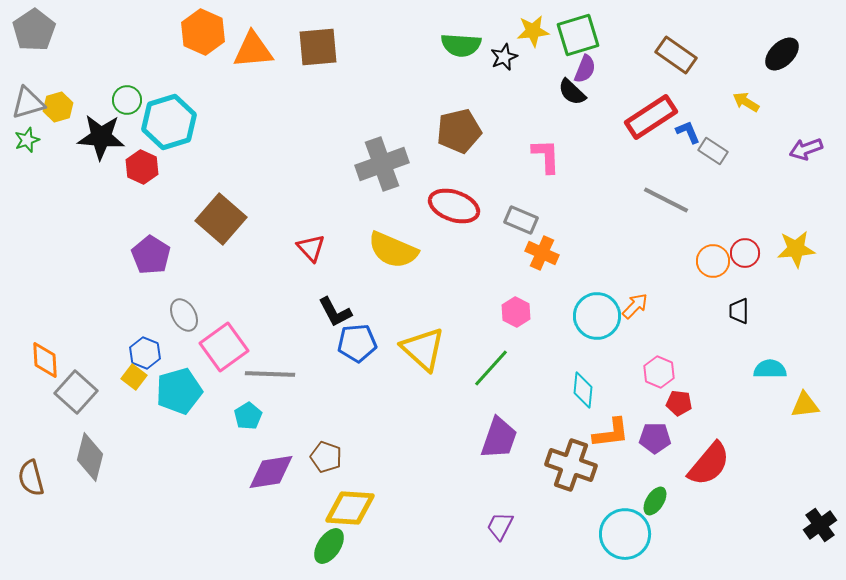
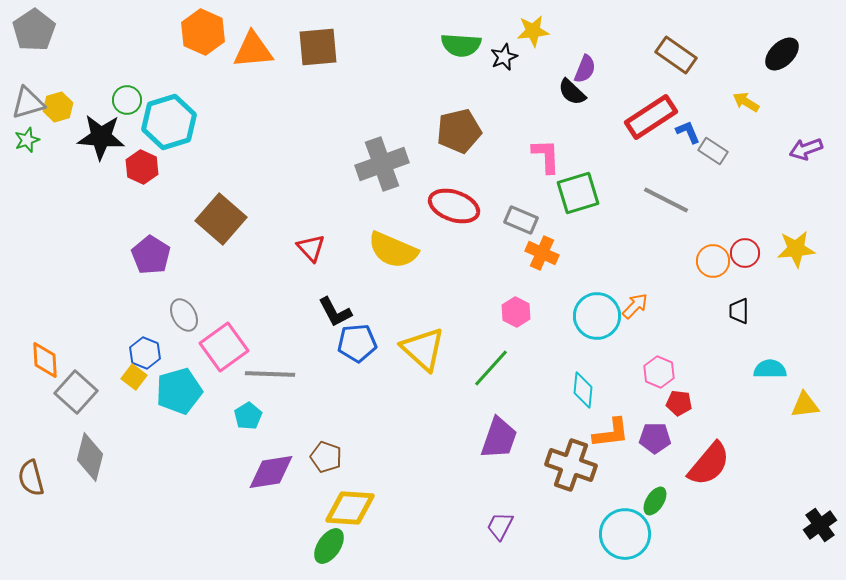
green square at (578, 35): moved 158 px down
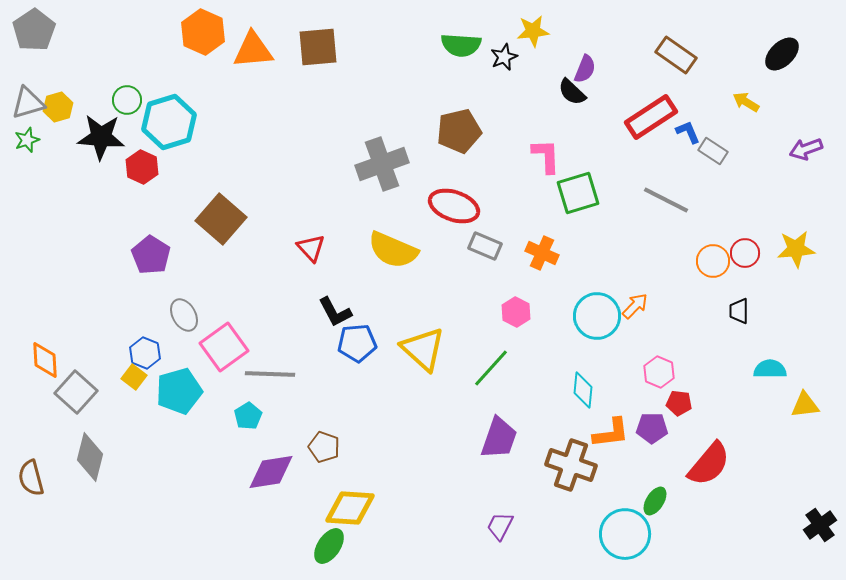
gray rectangle at (521, 220): moved 36 px left, 26 px down
purple pentagon at (655, 438): moved 3 px left, 10 px up
brown pentagon at (326, 457): moved 2 px left, 10 px up
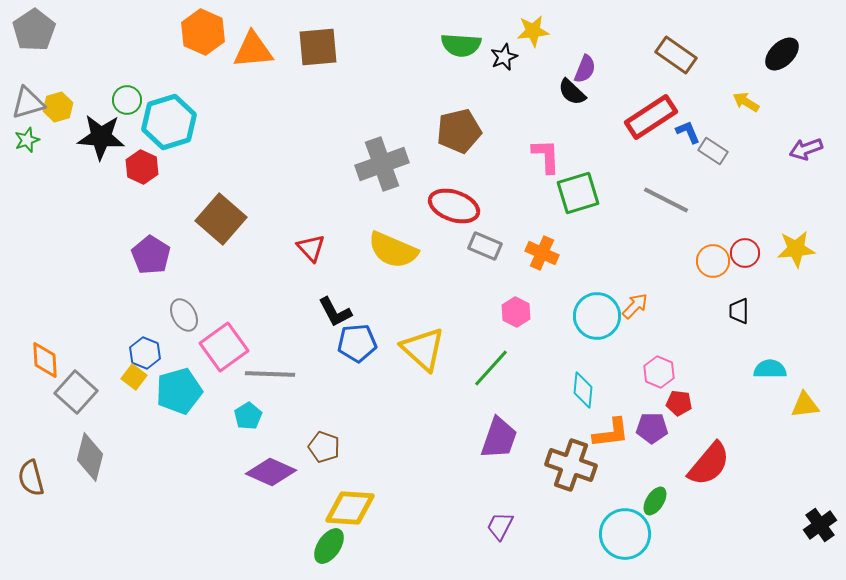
purple diamond at (271, 472): rotated 33 degrees clockwise
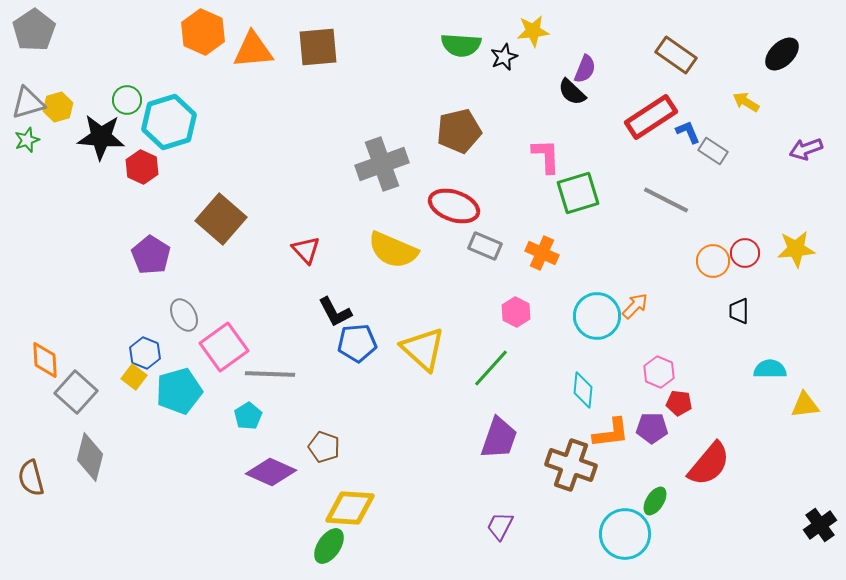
red triangle at (311, 248): moved 5 px left, 2 px down
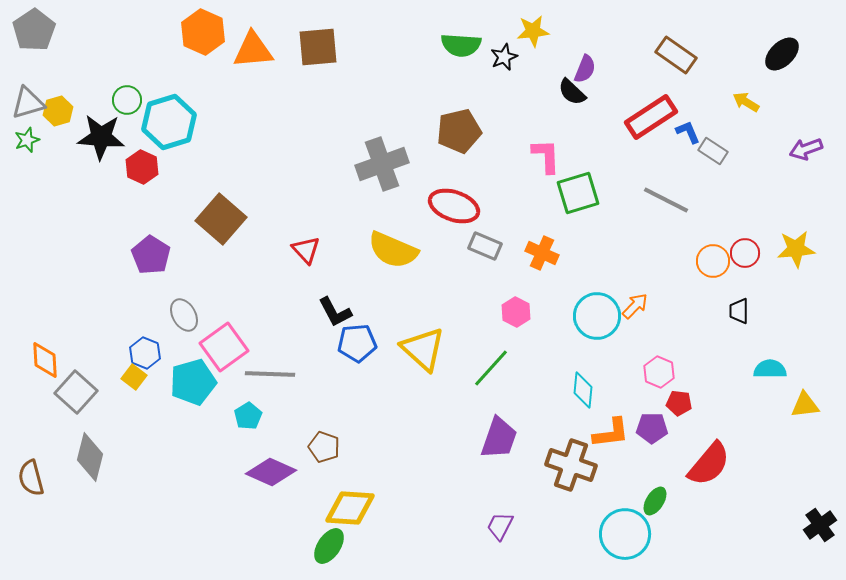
yellow hexagon at (58, 107): moved 4 px down
cyan pentagon at (179, 391): moved 14 px right, 9 px up
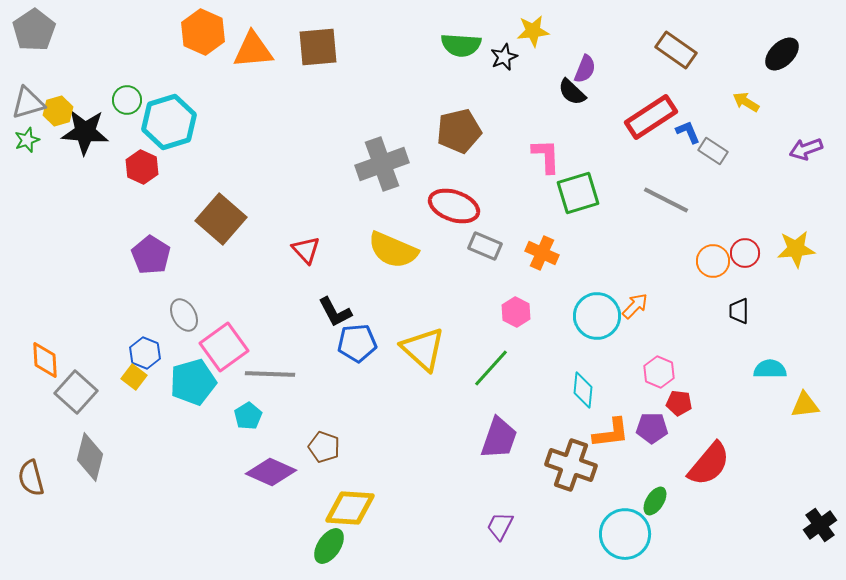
brown rectangle at (676, 55): moved 5 px up
black star at (101, 137): moved 16 px left, 5 px up
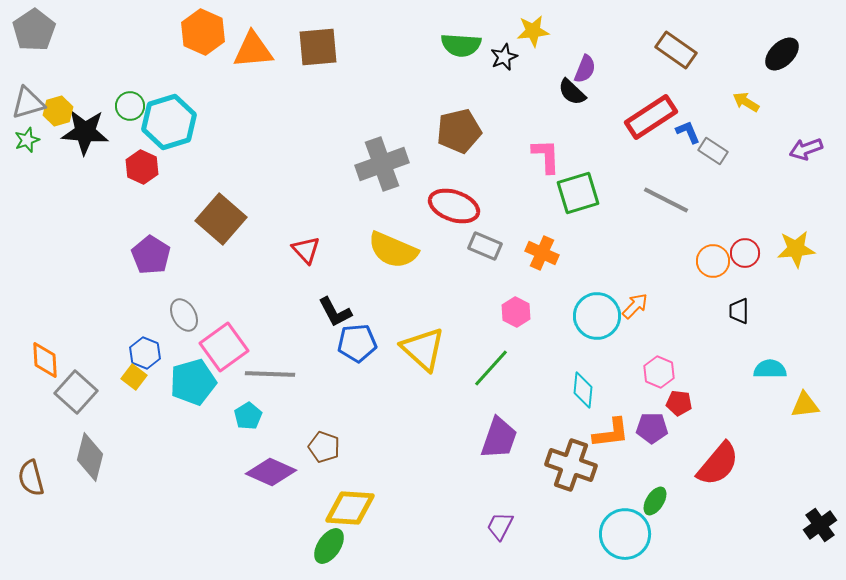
green circle at (127, 100): moved 3 px right, 6 px down
red semicircle at (709, 464): moved 9 px right
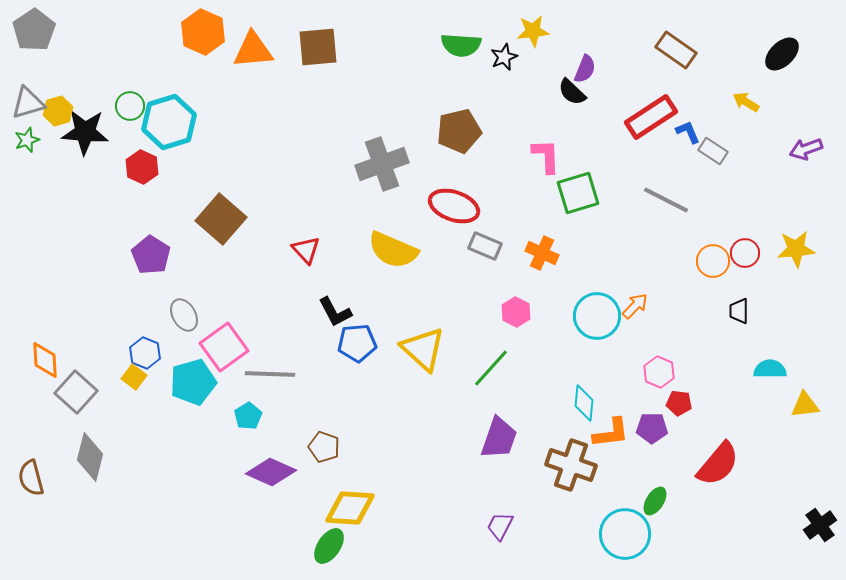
cyan diamond at (583, 390): moved 1 px right, 13 px down
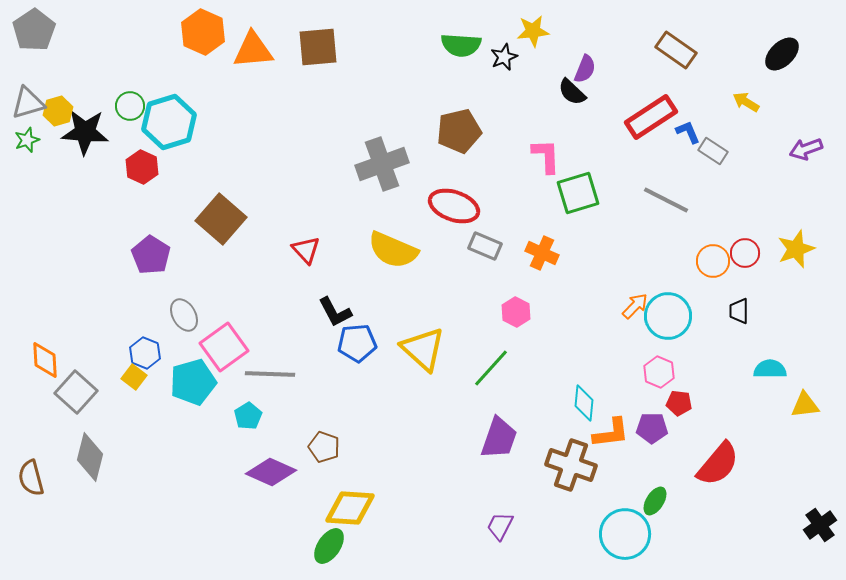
yellow star at (796, 249): rotated 15 degrees counterclockwise
cyan circle at (597, 316): moved 71 px right
